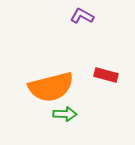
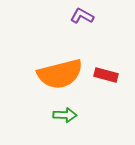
orange semicircle: moved 9 px right, 13 px up
green arrow: moved 1 px down
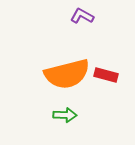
orange semicircle: moved 7 px right
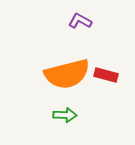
purple L-shape: moved 2 px left, 5 px down
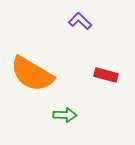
purple L-shape: rotated 15 degrees clockwise
orange semicircle: moved 35 px left; rotated 45 degrees clockwise
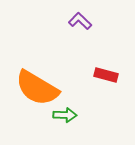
orange semicircle: moved 5 px right, 14 px down
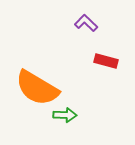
purple L-shape: moved 6 px right, 2 px down
red rectangle: moved 14 px up
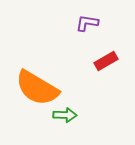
purple L-shape: moved 1 px right; rotated 35 degrees counterclockwise
red rectangle: rotated 45 degrees counterclockwise
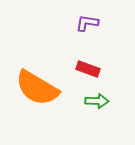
red rectangle: moved 18 px left, 8 px down; rotated 50 degrees clockwise
green arrow: moved 32 px right, 14 px up
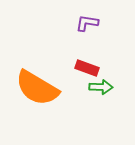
red rectangle: moved 1 px left, 1 px up
green arrow: moved 4 px right, 14 px up
